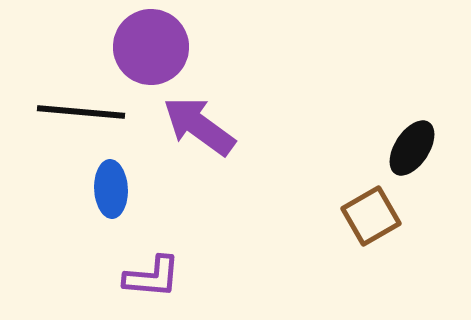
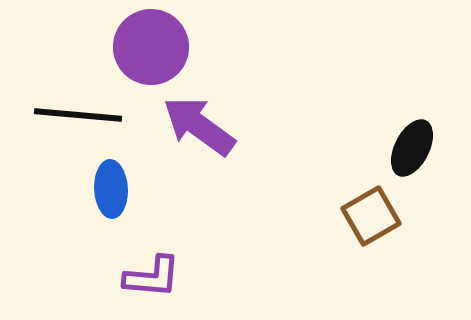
black line: moved 3 px left, 3 px down
black ellipse: rotated 6 degrees counterclockwise
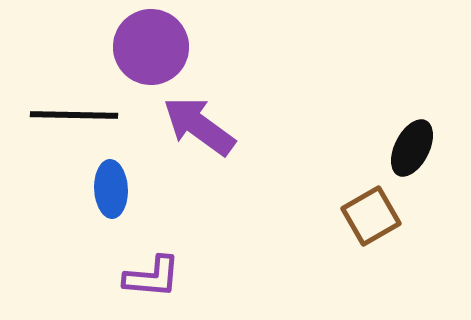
black line: moved 4 px left; rotated 4 degrees counterclockwise
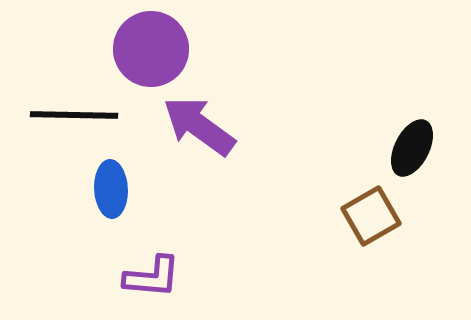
purple circle: moved 2 px down
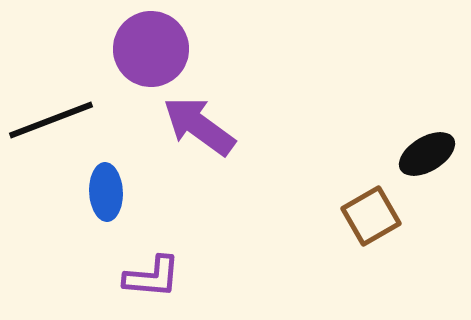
black line: moved 23 px left, 5 px down; rotated 22 degrees counterclockwise
black ellipse: moved 15 px right, 6 px down; rotated 32 degrees clockwise
blue ellipse: moved 5 px left, 3 px down
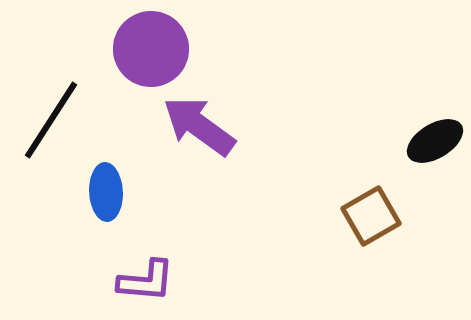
black line: rotated 36 degrees counterclockwise
black ellipse: moved 8 px right, 13 px up
purple L-shape: moved 6 px left, 4 px down
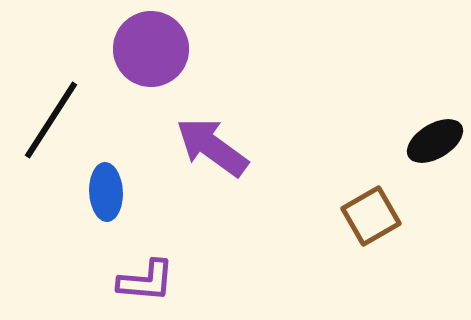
purple arrow: moved 13 px right, 21 px down
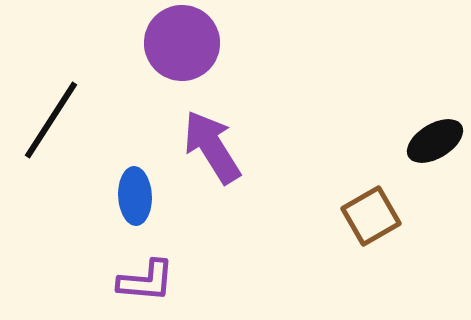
purple circle: moved 31 px right, 6 px up
purple arrow: rotated 22 degrees clockwise
blue ellipse: moved 29 px right, 4 px down
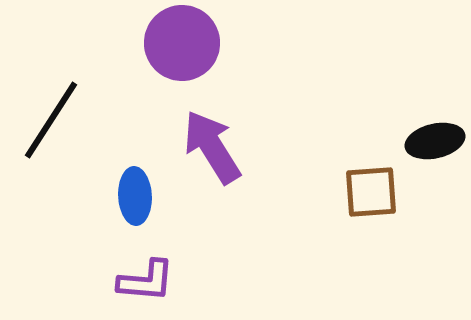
black ellipse: rotated 18 degrees clockwise
brown square: moved 24 px up; rotated 26 degrees clockwise
